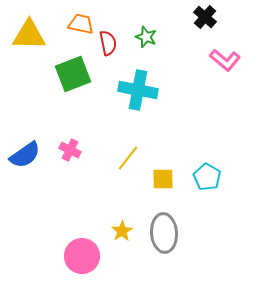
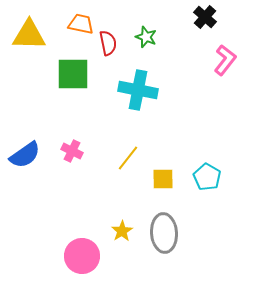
pink L-shape: rotated 92 degrees counterclockwise
green square: rotated 21 degrees clockwise
pink cross: moved 2 px right, 1 px down
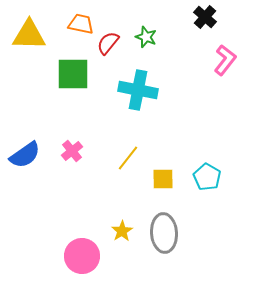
red semicircle: rotated 130 degrees counterclockwise
pink cross: rotated 25 degrees clockwise
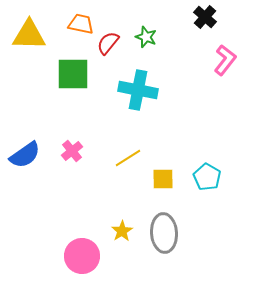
yellow line: rotated 20 degrees clockwise
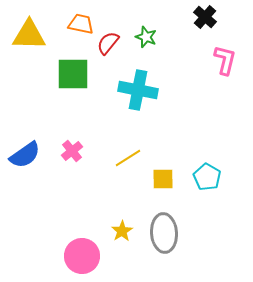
pink L-shape: rotated 24 degrees counterclockwise
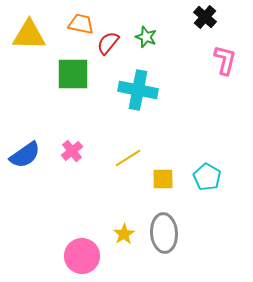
yellow star: moved 2 px right, 3 px down
